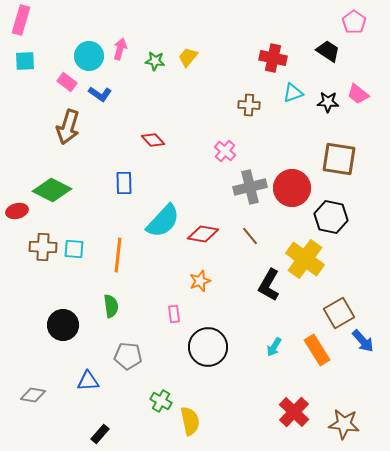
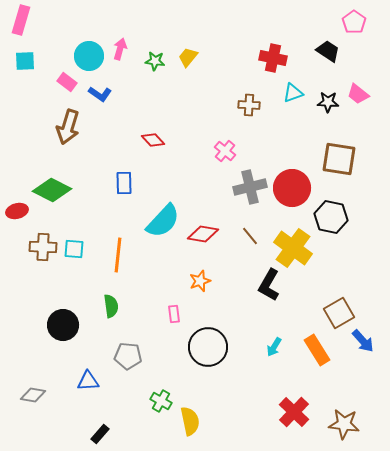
yellow cross at (305, 259): moved 12 px left, 11 px up
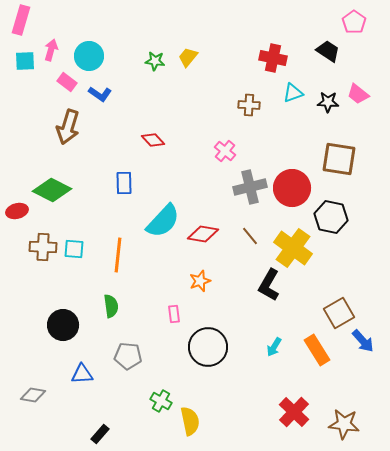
pink arrow at (120, 49): moved 69 px left, 1 px down
blue triangle at (88, 381): moved 6 px left, 7 px up
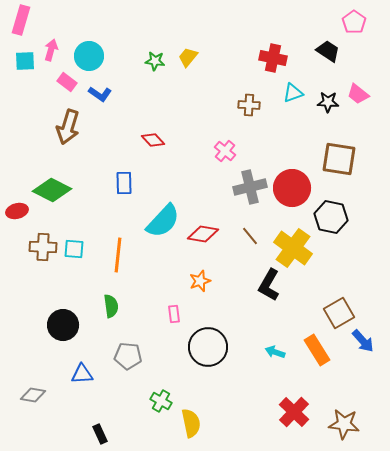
cyan arrow at (274, 347): moved 1 px right, 5 px down; rotated 78 degrees clockwise
yellow semicircle at (190, 421): moved 1 px right, 2 px down
black rectangle at (100, 434): rotated 66 degrees counterclockwise
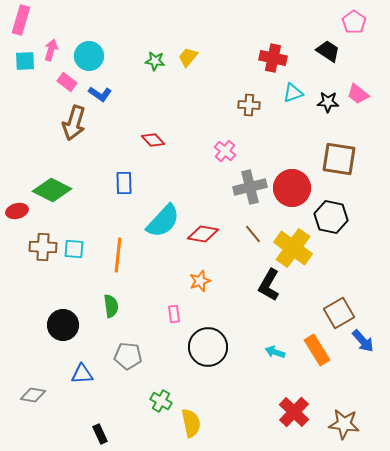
brown arrow at (68, 127): moved 6 px right, 4 px up
brown line at (250, 236): moved 3 px right, 2 px up
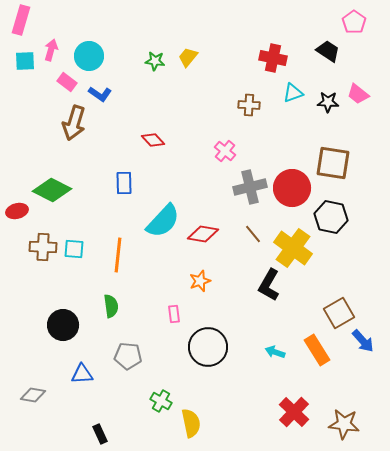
brown square at (339, 159): moved 6 px left, 4 px down
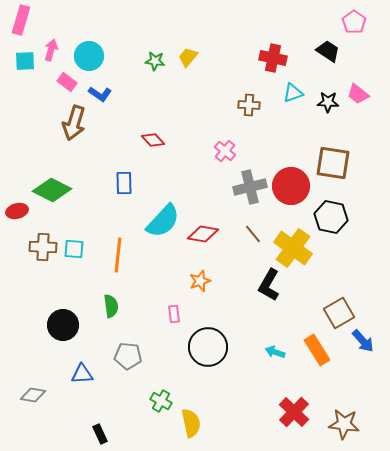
red circle at (292, 188): moved 1 px left, 2 px up
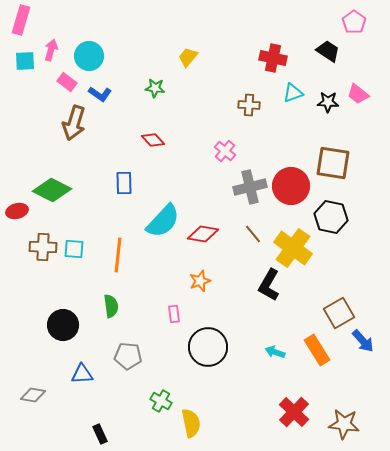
green star at (155, 61): moved 27 px down
